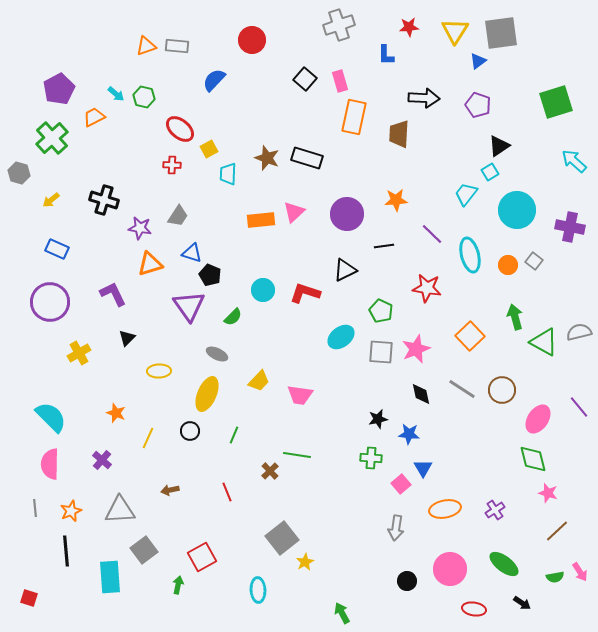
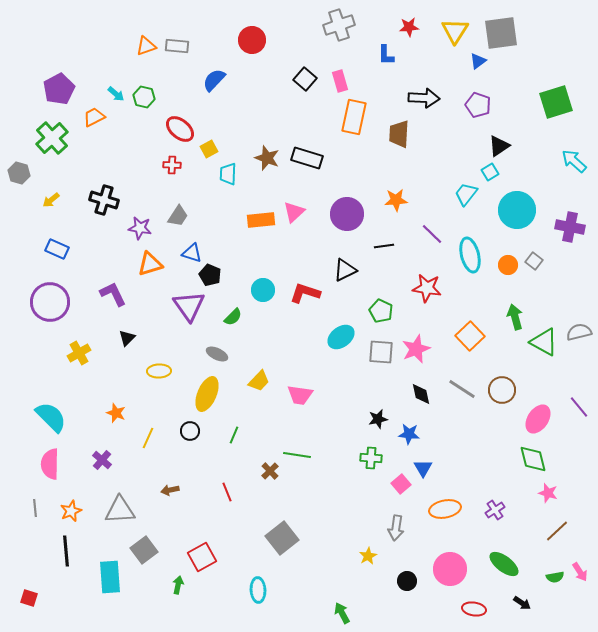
yellow star at (305, 562): moved 63 px right, 6 px up
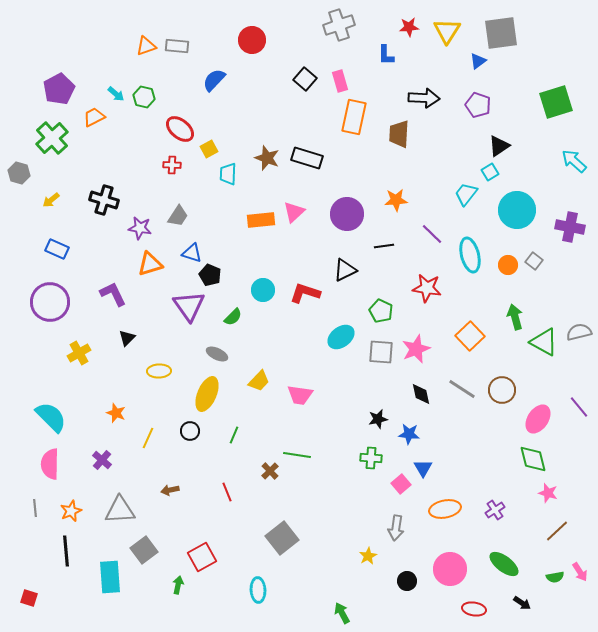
yellow triangle at (455, 31): moved 8 px left
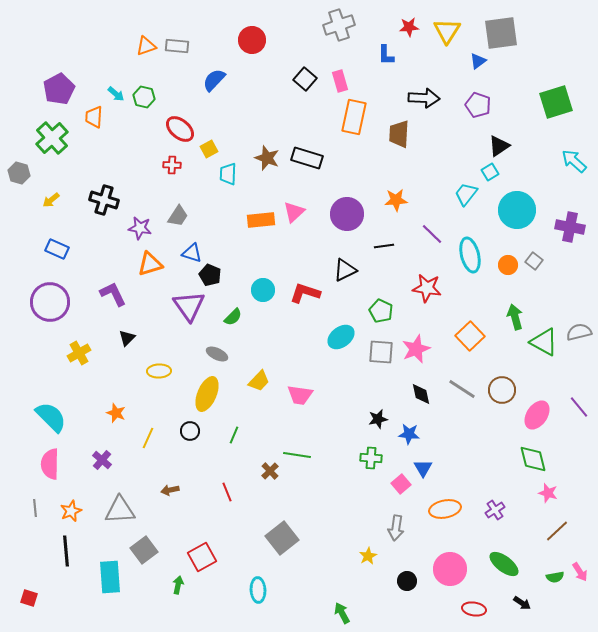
orange trapezoid at (94, 117): rotated 60 degrees counterclockwise
pink ellipse at (538, 419): moved 1 px left, 4 px up
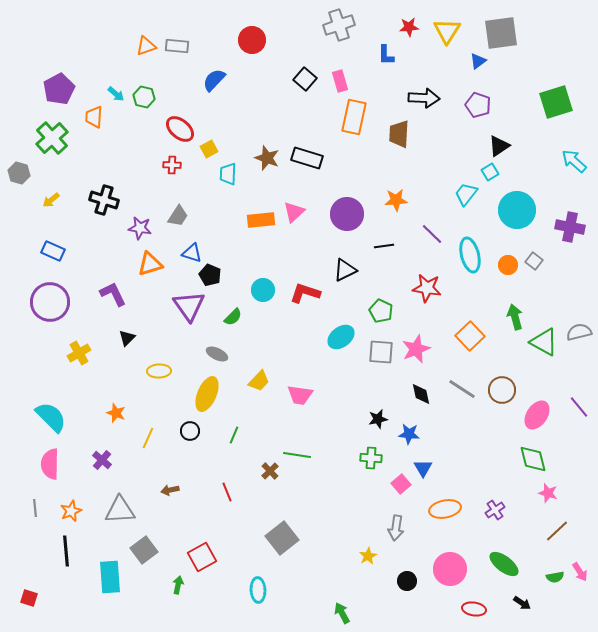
blue rectangle at (57, 249): moved 4 px left, 2 px down
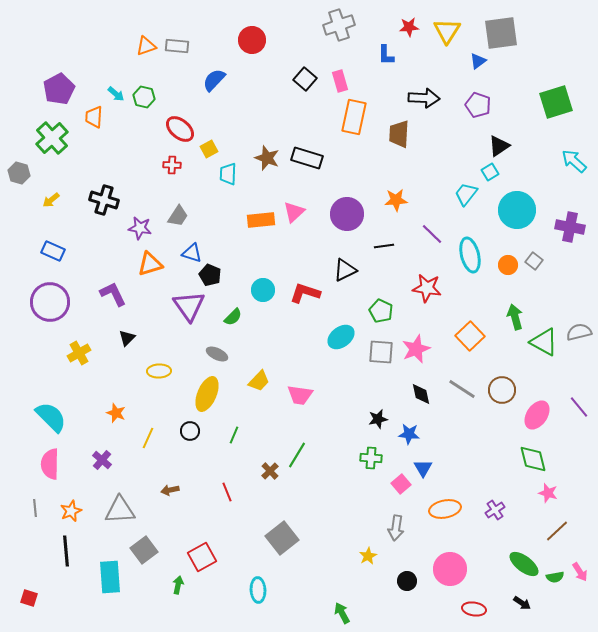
green line at (297, 455): rotated 68 degrees counterclockwise
green ellipse at (504, 564): moved 20 px right
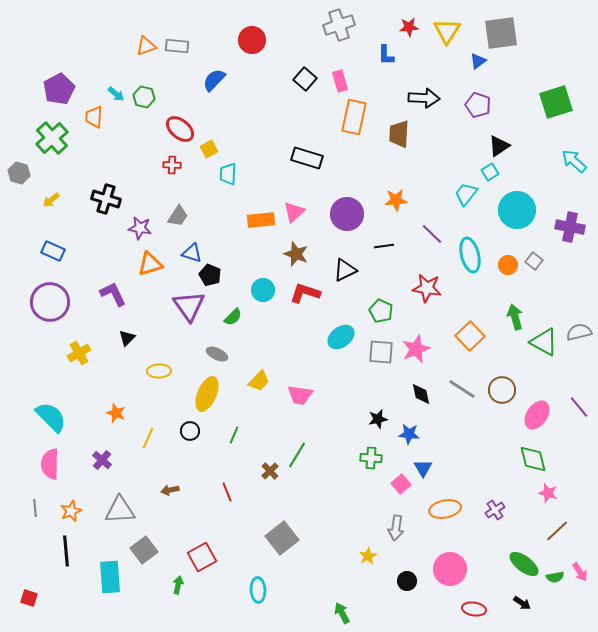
brown star at (267, 158): moved 29 px right, 96 px down
black cross at (104, 200): moved 2 px right, 1 px up
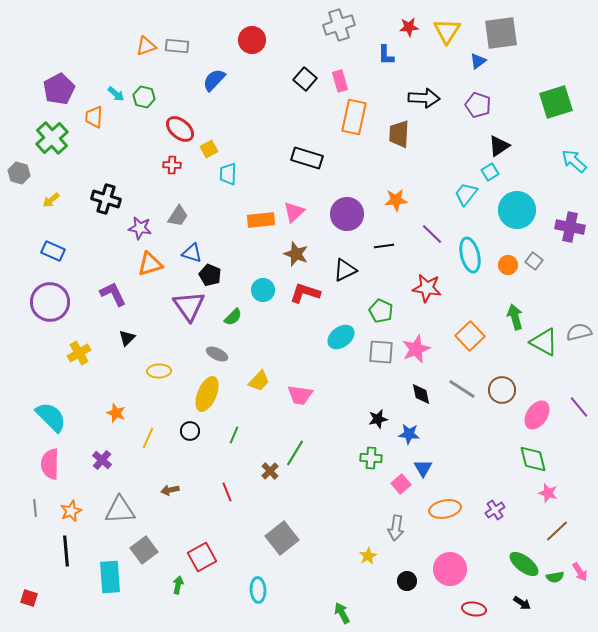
green line at (297, 455): moved 2 px left, 2 px up
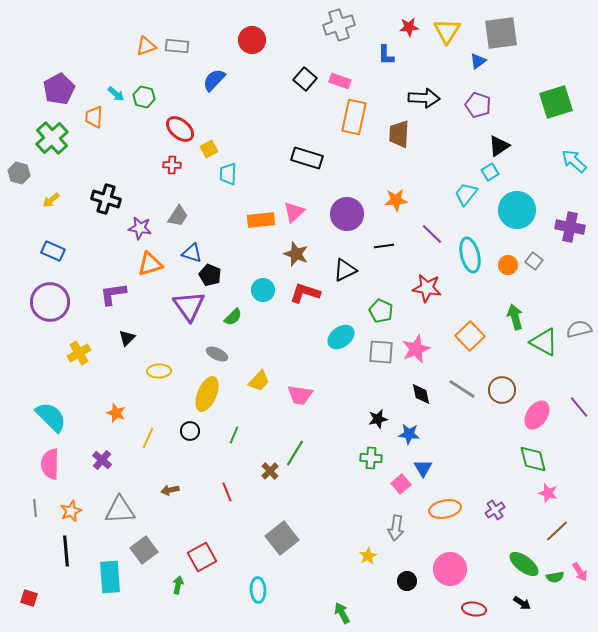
pink rectangle at (340, 81): rotated 55 degrees counterclockwise
purple L-shape at (113, 294): rotated 72 degrees counterclockwise
gray semicircle at (579, 332): moved 3 px up
